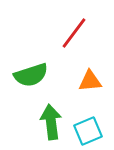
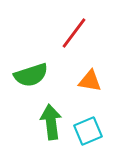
orange triangle: rotated 15 degrees clockwise
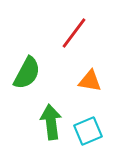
green semicircle: moved 4 px left, 2 px up; rotated 44 degrees counterclockwise
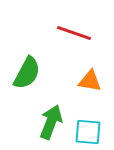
red line: rotated 72 degrees clockwise
green arrow: rotated 28 degrees clockwise
cyan square: moved 1 px down; rotated 28 degrees clockwise
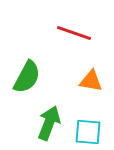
green semicircle: moved 4 px down
orange triangle: moved 1 px right
green arrow: moved 2 px left, 1 px down
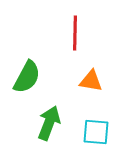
red line: moved 1 px right; rotated 72 degrees clockwise
cyan square: moved 8 px right
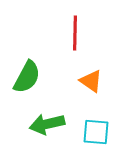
orange triangle: rotated 25 degrees clockwise
green arrow: moved 2 px left, 1 px down; rotated 124 degrees counterclockwise
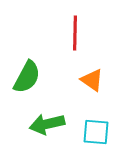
orange triangle: moved 1 px right, 1 px up
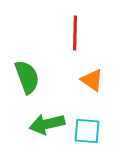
green semicircle: rotated 48 degrees counterclockwise
cyan square: moved 9 px left, 1 px up
